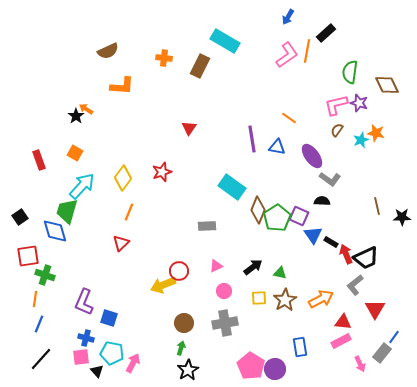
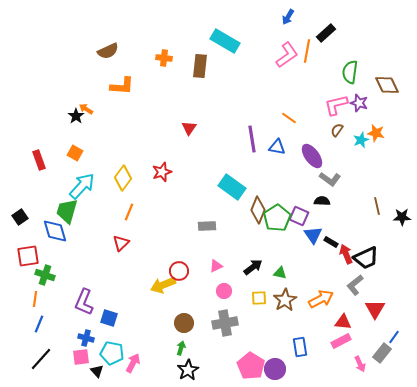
brown rectangle at (200, 66): rotated 20 degrees counterclockwise
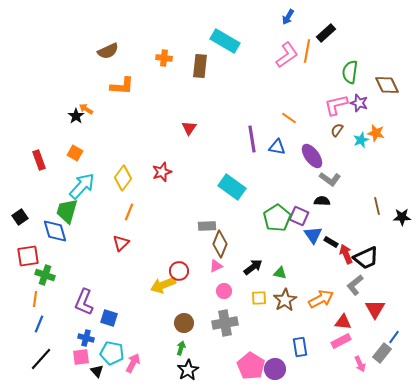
brown diamond at (258, 210): moved 38 px left, 34 px down
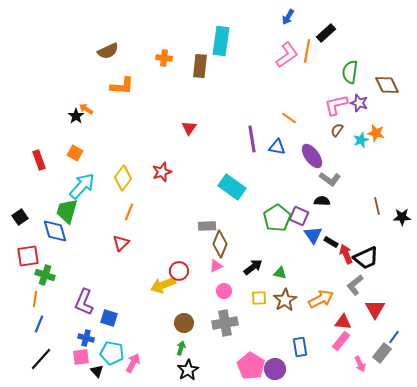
cyan rectangle at (225, 41): moved 4 px left; rotated 68 degrees clockwise
pink rectangle at (341, 341): rotated 24 degrees counterclockwise
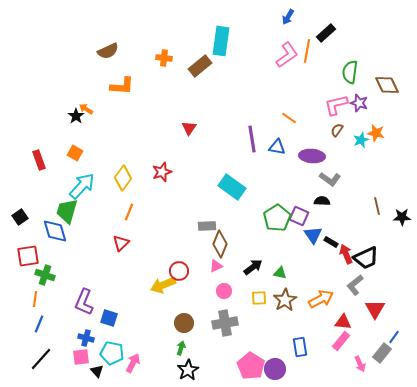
brown rectangle at (200, 66): rotated 45 degrees clockwise
purple ellipse at (312, 156): rotated 50 degrees counterclockwise
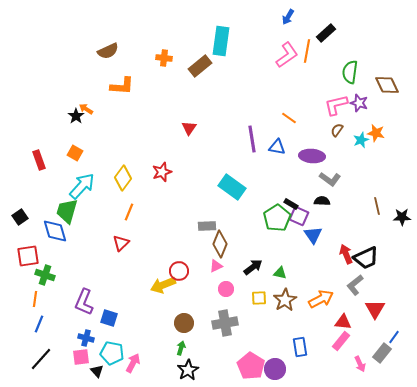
black rectangle at (331, 242): moved 40 px left, 38 px up
pink circle at (224, 291): moved 2 px right, 2 px up
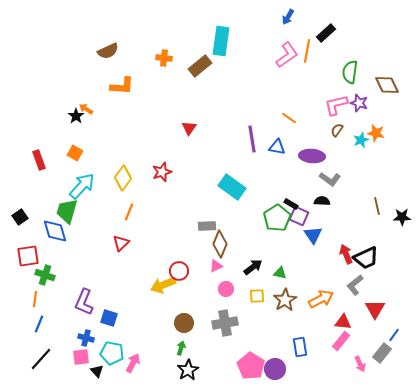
yellow square at (259, 298): moved 2 px left, 2 px up
blue line at (394, 337): moved 2 px up
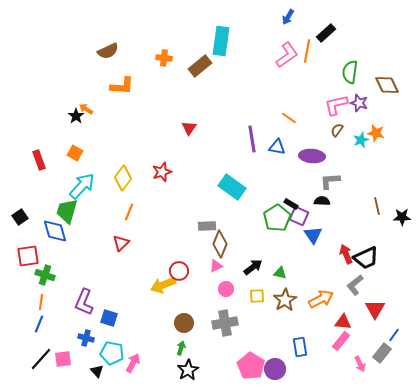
gray L-shape at (330, 179): moved 2 px down; rotated 140 degrees clockwise
orange line at (35, 299): moved 6 px right, 3 px down
pink square at (81, 357): moved 18 px left, 2 px down
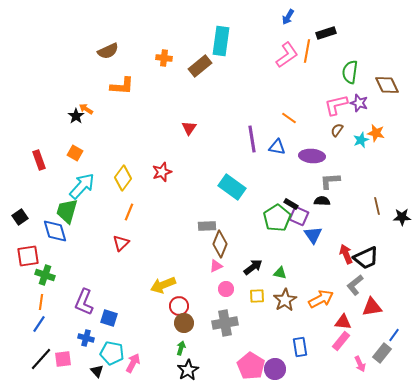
black rectangle at (326, 33): rotated 24 degrees clockwise
red circle at (179, 271): moved 35 px down
red triangle at (375, 309): moved 3 px left, 2 px up; rotated 50 degrees clockwise
blue line at (39, 324): rotated 12 degrees clockwise
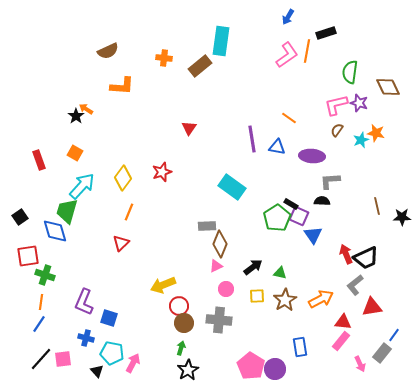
brown diamond at (387, 85): moved 1 px right, 2 px down
gray cross at (225, 323): moved 6 px left, 3 px up; rotated 15 degrees clockwise
